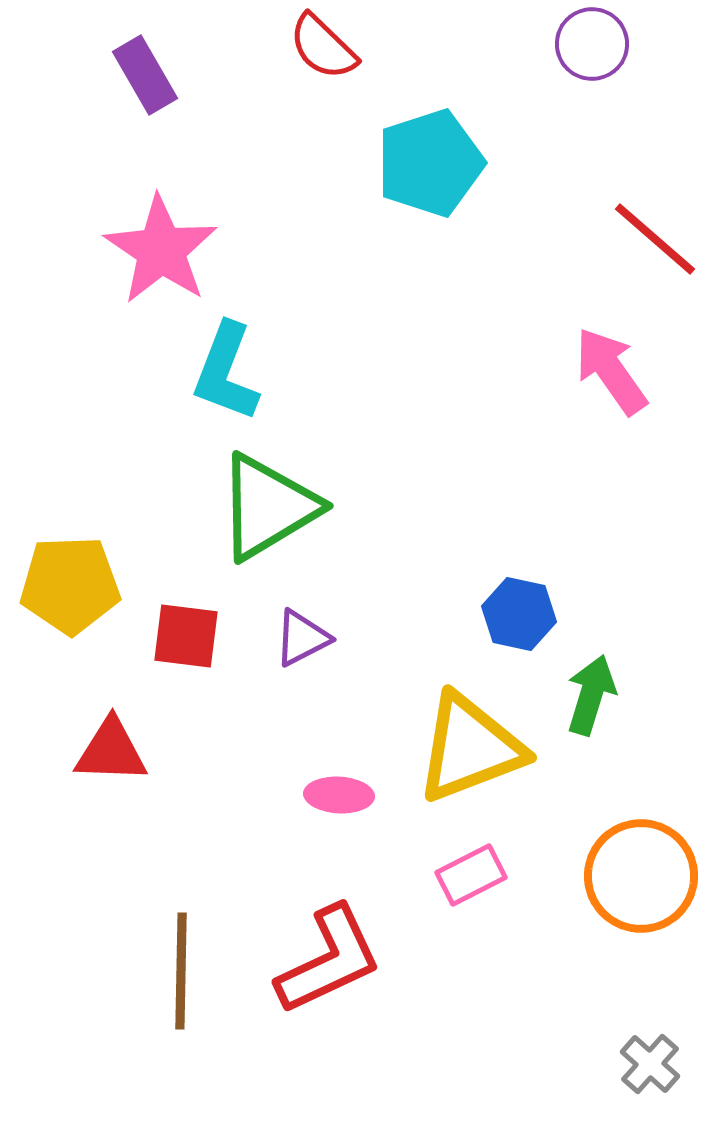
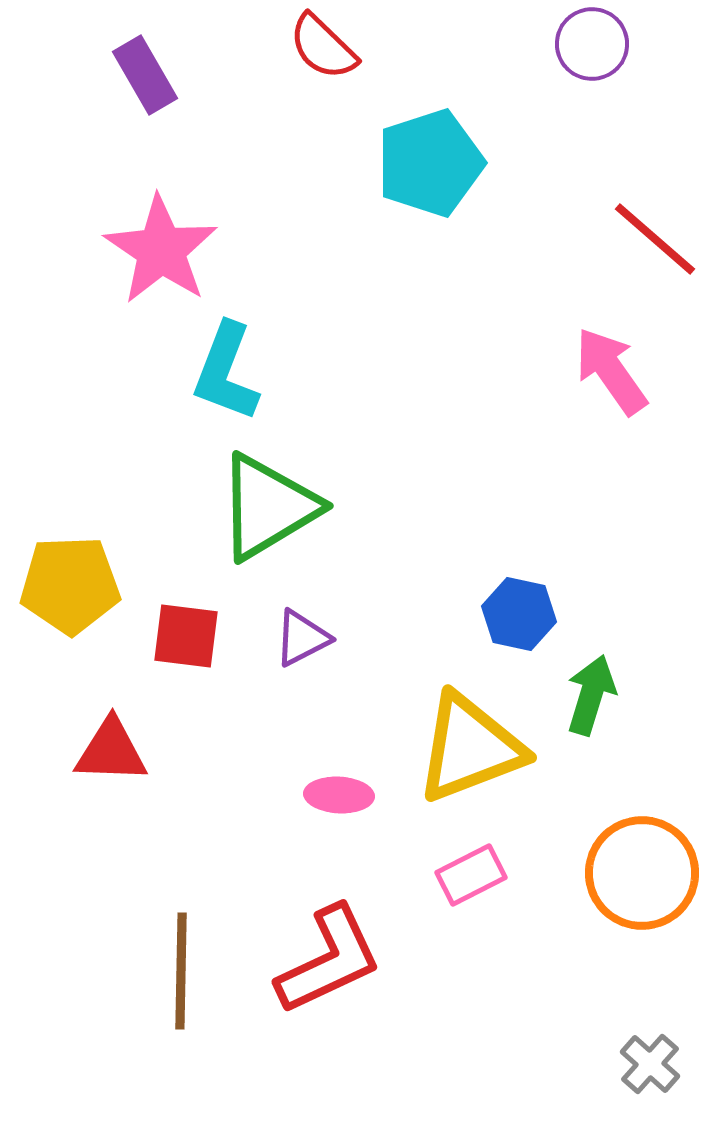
orange circle: moved 1 px right, 3 px up
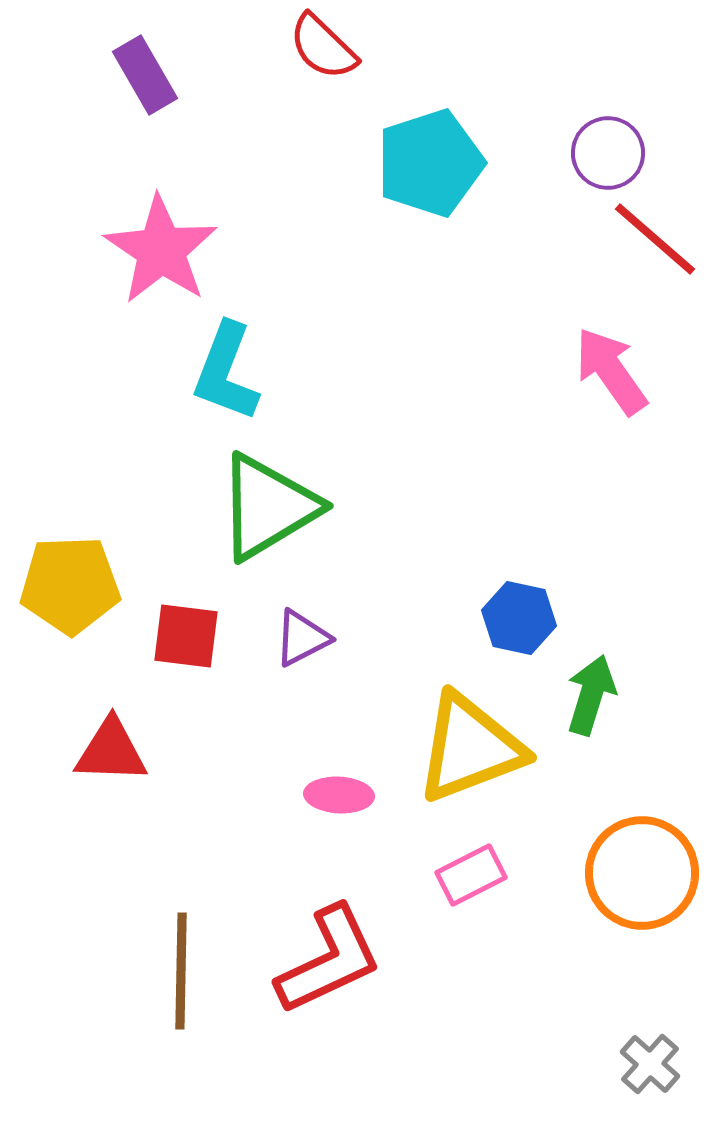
purple circle: moved 16 px right, 109 px down
blue hexagon: moved 4 px down
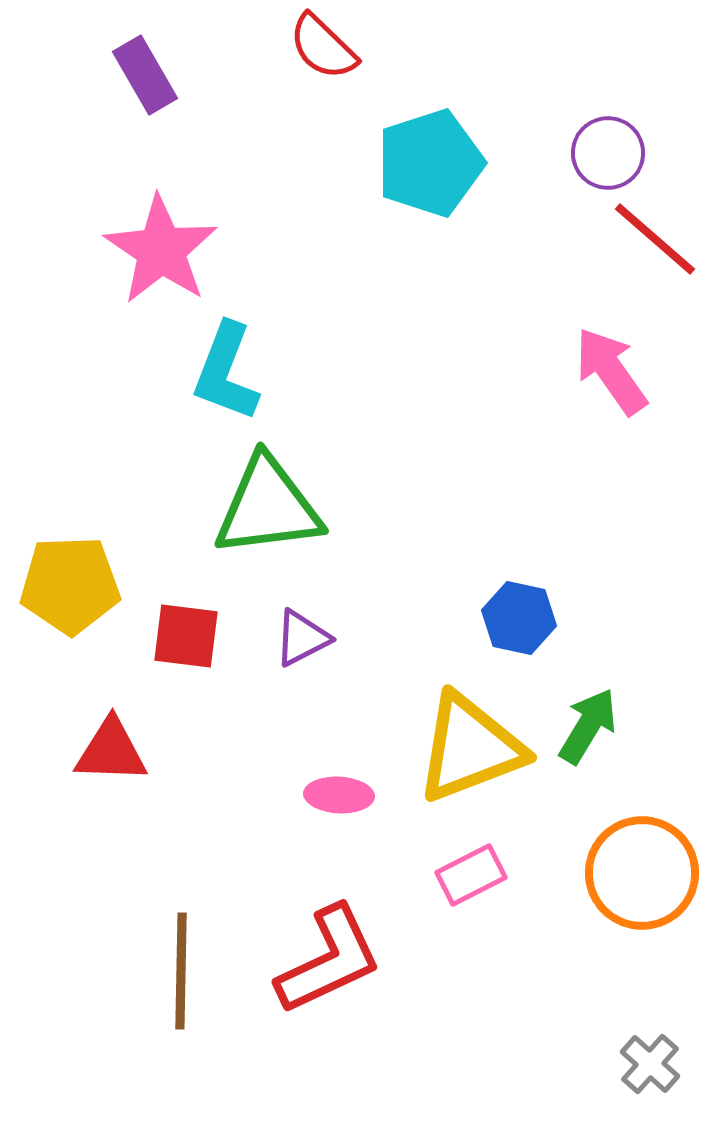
green triangle: rotated 24 degrees clockwise
green arrow: moved 3 px left, 31 px down; rotated 14 degrees clockwise
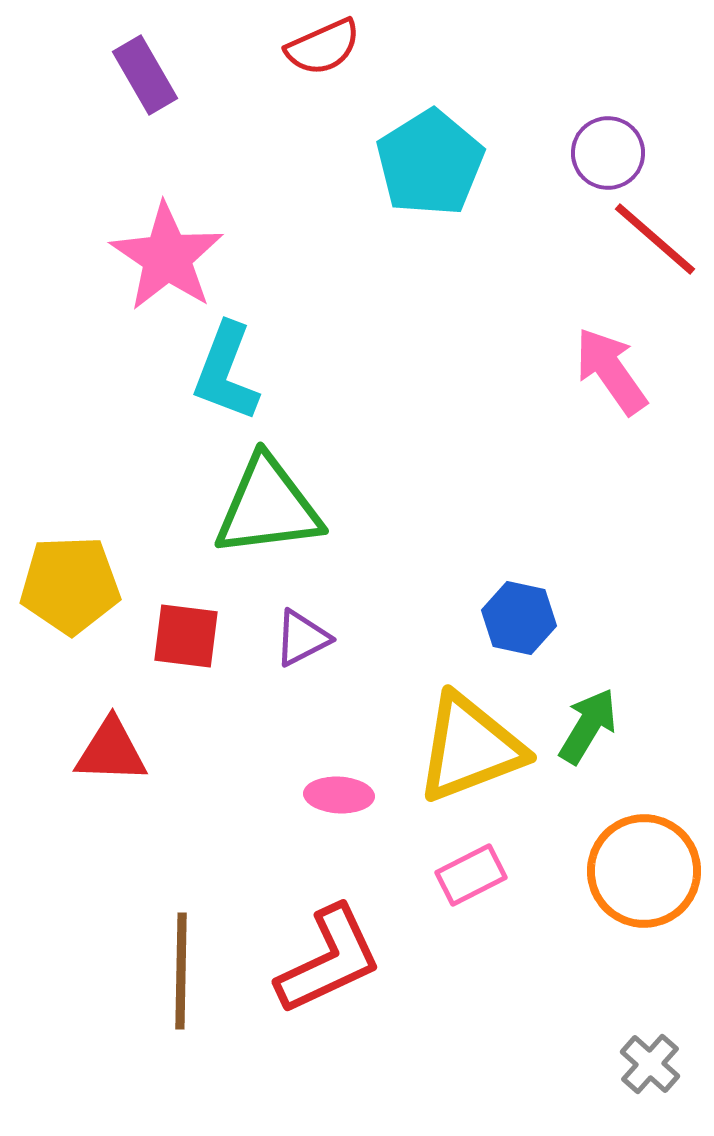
red semicircle: rotated 68 degrees counterclockwise
cyan pentagon: rotated 14 degrees counterclockwise
pink star: moved 6 px right, 7 px down
orange circle: moved 2 px right, 2 px up
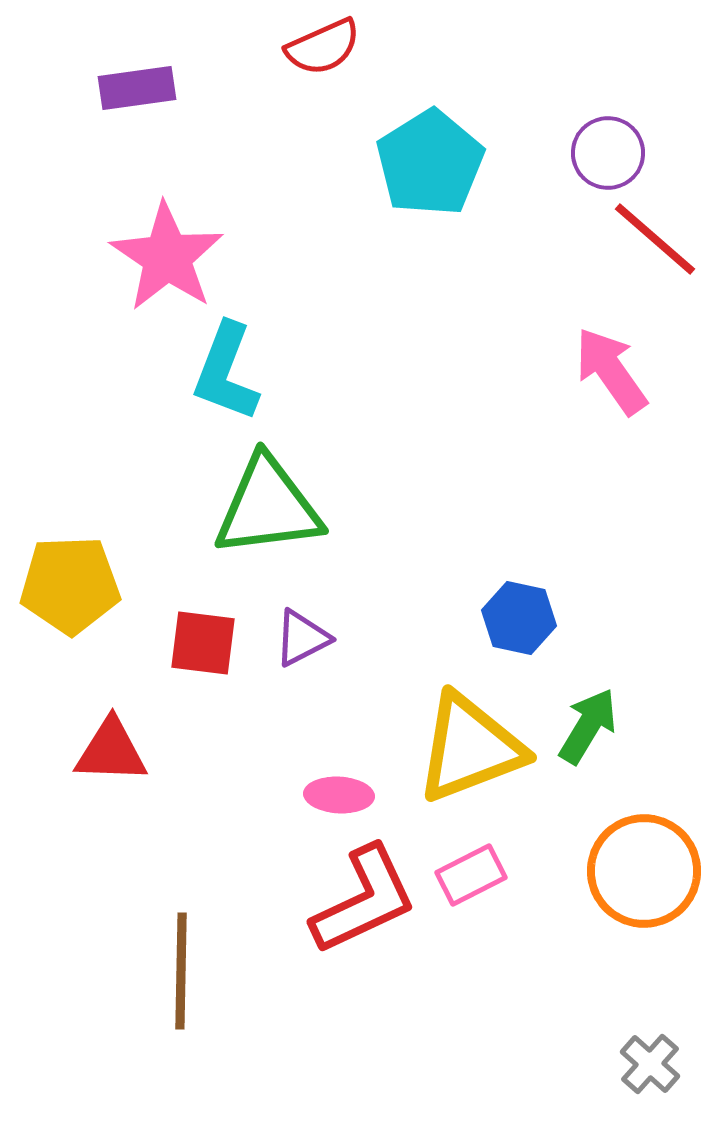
purple rectangle: moved 8 px left, 13 px down; rotated 68 degrees counterclockwise
red square: moved 17 px right, 7 px down
red L-shape: moved 35 px right, 60 px up
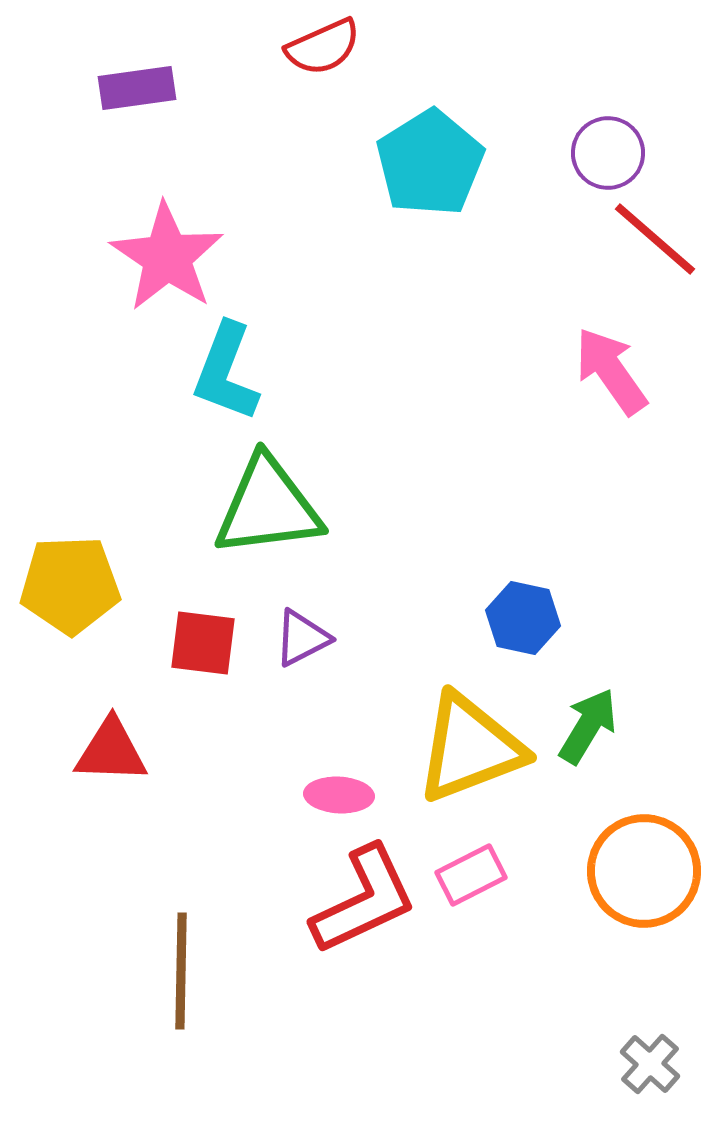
blue hexagon: moved 4 px right
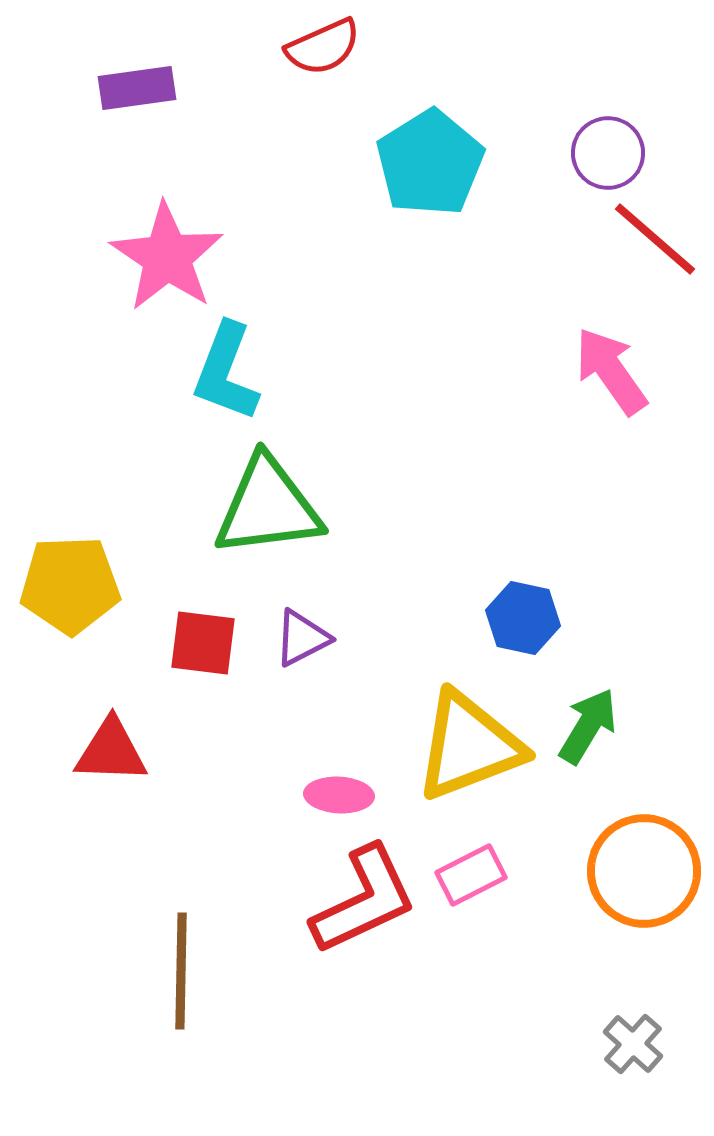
yellow triangle: moved 1 px left, 2 px up
gray cross: moved 17 px left, 20 px up
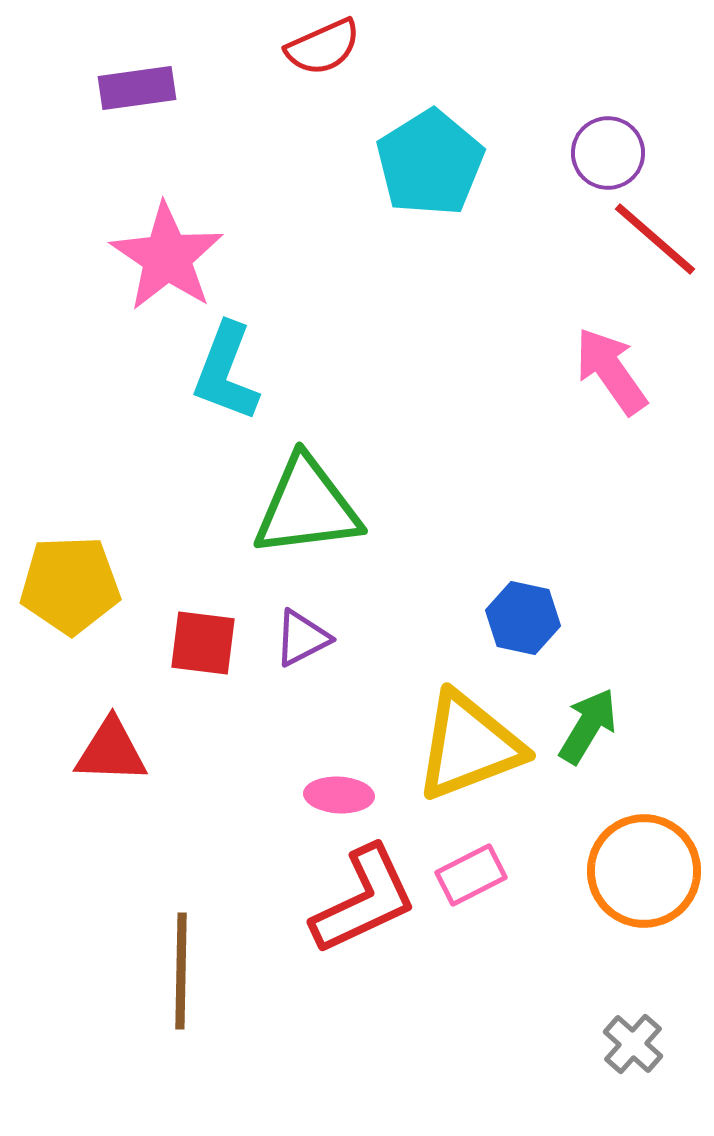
green triangle: moved 39 px right
